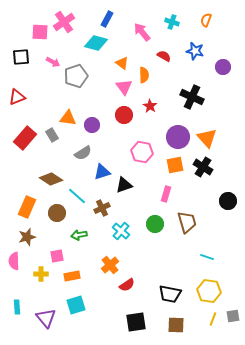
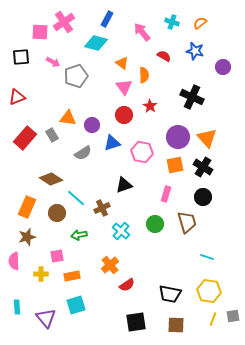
orange semicircle at (206, 20): moved 6 px left, 3 px down; rotated 32 degrees clockwise
blue triangle at (102, 172): moved 10 px right, 29 px up
cyan line at (77, 196): moved 1 px left, 2 px down
black circle at (228, 201): moved 25 px left, 4 px up
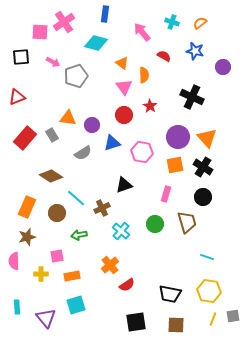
blue rectangle at (107, 19): moved 2 px left, 5 px up; rotated 21 degrees counterclockwise
brown diamond at (51, 179): moved 3 px up
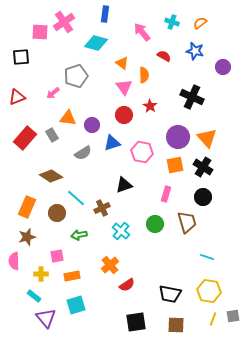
pink arrow at (53, 62): moved 31 px down; rotated 112 degrees clockwise
cyan rectangle at (17, 307): moved 17 px right, 11 px up; rotated 48 degrees counterclockwise
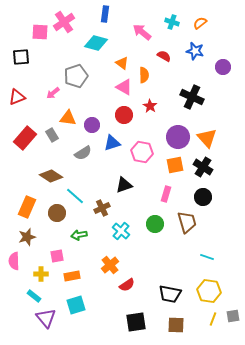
pink arrow at (142, 32): rotated 12 degrees counterclockwise
pink triangle at (124, 87): rotated 24 degrees counterclockwise
cyan line at (76, 198): moved 1 px left, 2 px up
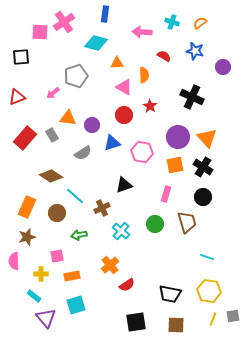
pink arrow at (142, 32): rotated 36 degrees counterclockwise
orange triangle at (122, 63): moved 5 px left; rotated 40 degrees counterclockwise
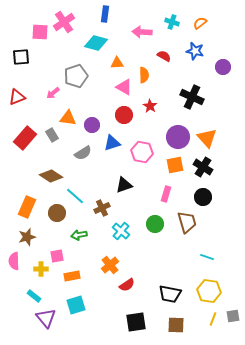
yellow cross at (41, 274): moved 5 px up
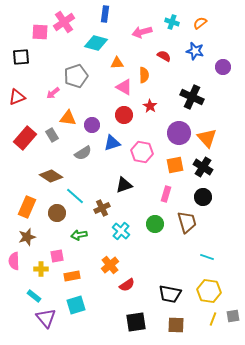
pink arrow at (142, 32): rotated 18 degrees counterclockwise
purple circle at (178, 137): moved 1 px right, 4 px up
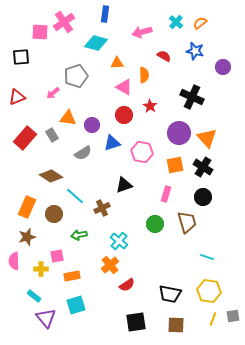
cyan cross at (172, 22): moved 4 px right; rotated 24 degrees clockwise
brown circle at (57, 213): moved 3 px left, 1 px down
cyan cross at (121, 231): moved 2 px left, 10 px down
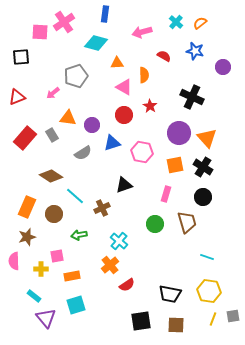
black square at (136, 322): moved 5 px right, 1 px up
